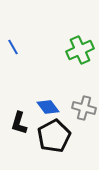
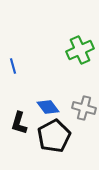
blue line: moved 19 px down; rotated 14 degrees clockwise
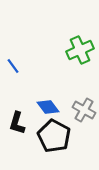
blue line: rotated 21 degrees counterclockwise
gray cross: moved 2 px down; rotated 15 degrees clockwise
black L-shape: moved 2 px left
black pentagon: rotated 16 degrees counterclockwise
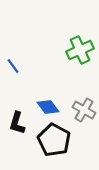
black pentagon: moved 4 px down
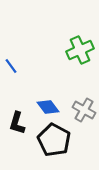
blue line: moved 2 px left
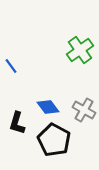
green cross: rotated 12 degrees counterclockwise
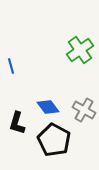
blue line: rotated 21 degrees clockwise
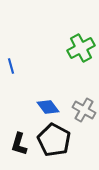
green cross: moved 1 px right, 2 px up; rotated 8 degrees clockwise
black L-shape: moved 2 px right, 21 px down
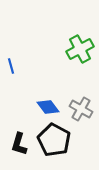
green cross: moved 1 px left, 1 px down
gray cross: moved 3 px left, 1 px up
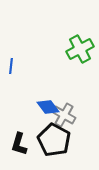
blue line: rotated 21 degrees clockwise
gray cross: moved 17 px left, 6 px down
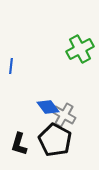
black pentagon: moved 1 px right
